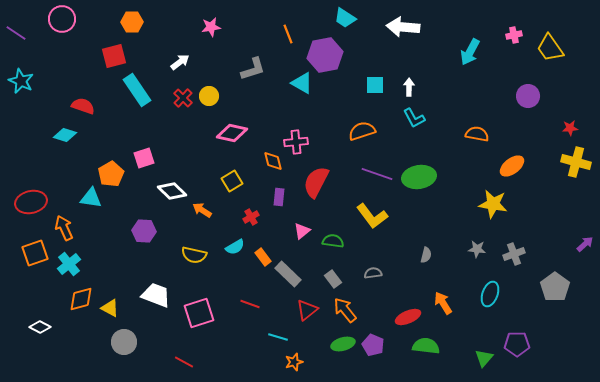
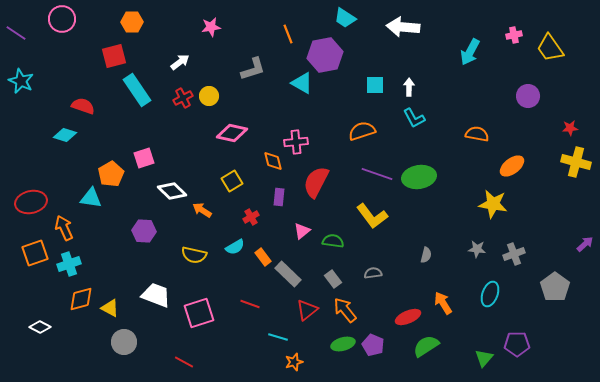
red cross at (183, 98): rotated 18 degrees clockwise
cyan cross at (69, 264): rotated 20 degrees clockwise
green semicircle at (426, 346): rotated 40 degrees counterclockwise
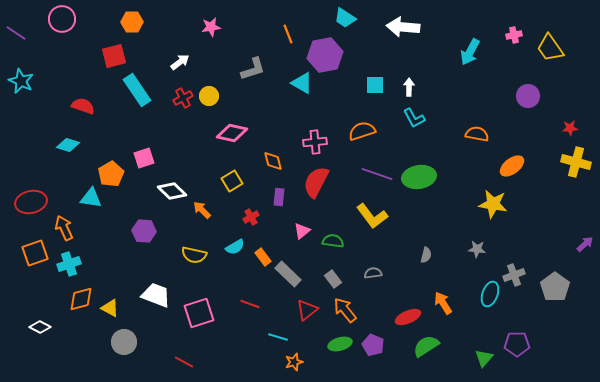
cyan diamond at (65, 135): moved 3 px right, 10 px down
pink cross at (296, 142): moved 19 px right
orange arrow at (202, 210): rotated 12 degrees clockwise
gray cross at (514, 254): moved 21 px down
green ellipse at (343, 344): moved 3 px left
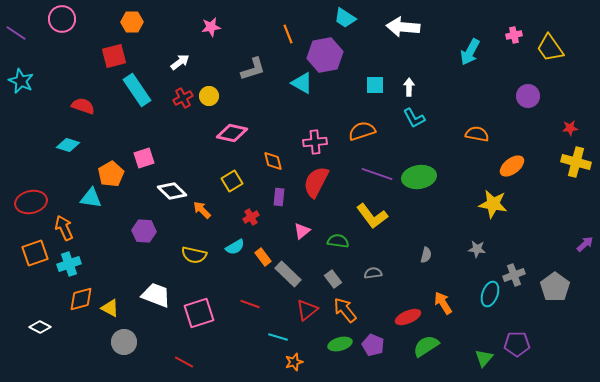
green semicircle at (333, 241): moved 5 px right
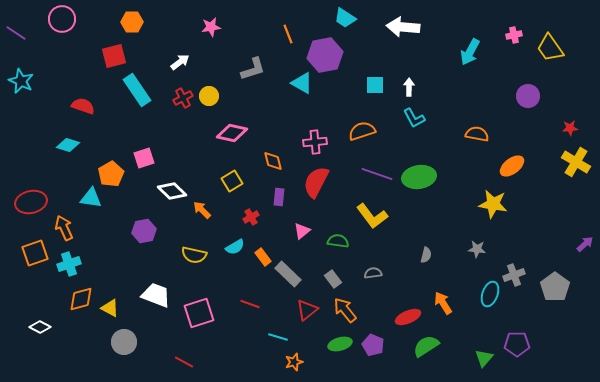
yellow cross at (576, 162): rotated 16 degrees clockwise
purple hexagon at (144, 231): rotated 15 degrees counterclockwise
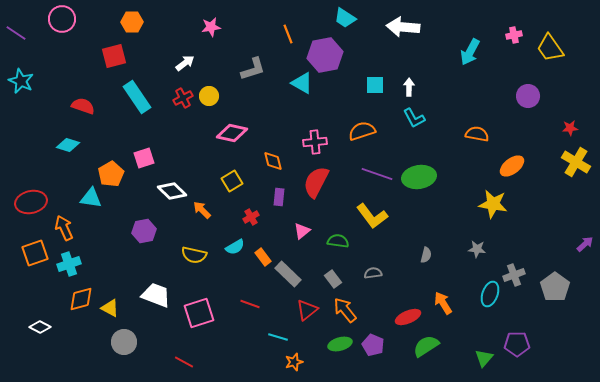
white arrow at (180, 62): moved 5 px right, 1 px down
cyan rectangle at (137, 90): moved 7 px down
